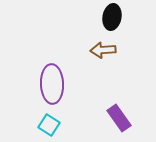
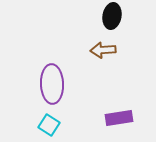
black ellipse: moved 1 px up
purple rectangle: rotated 64 degrees counterclockwise
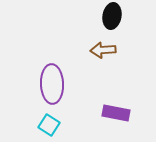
purple rectangle: moved 3 px left, 5 px up; rotated 20 degrees clockwise
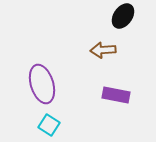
black ellipse: moved 11 px right; rotated 25 degrees clockwise
purple ellipse: moved 10 px left; rotated 15 degrees counterclockwise
purple rectangle: moved 18 px up
